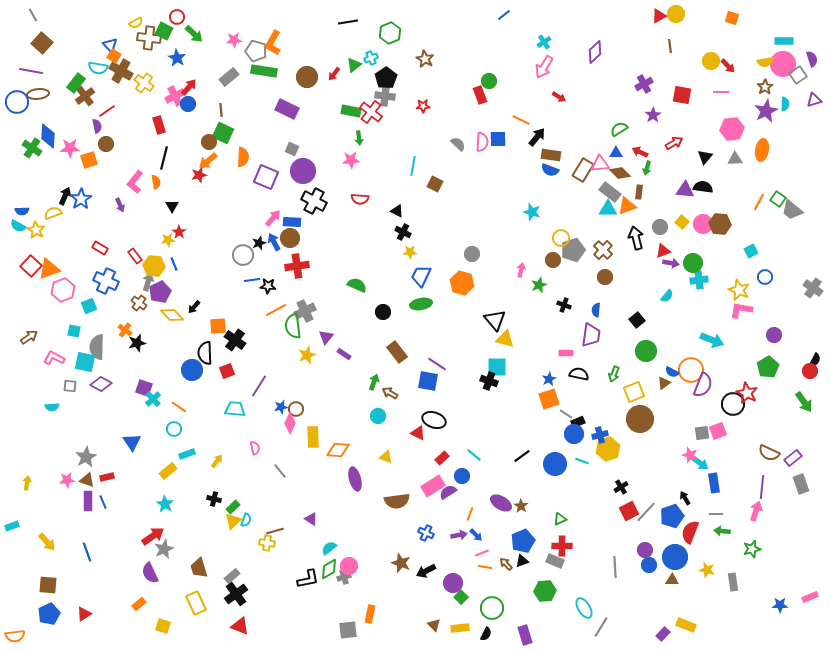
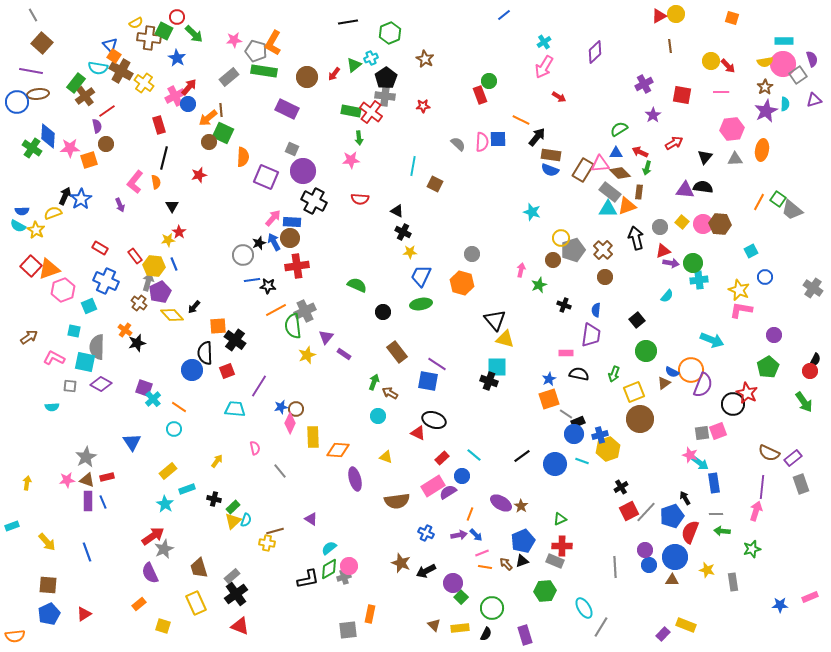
orange arrow at (208, 161): moved 43 px up
cyan rectangle at (187, 454): moved 35 px down
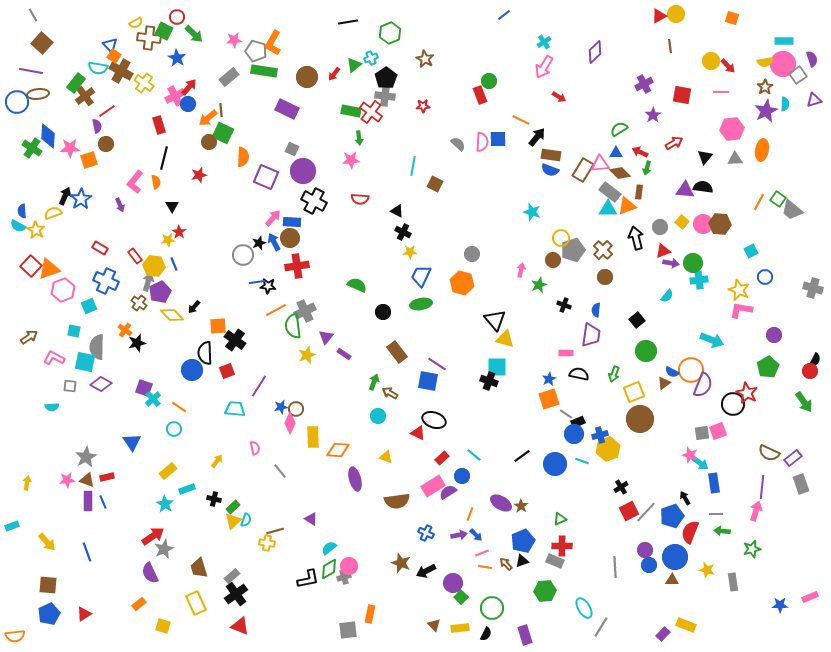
blue semicircle at (22, 211): rotated 88 degrees clockwise
blue line at (252, 280): moved 5 px right, 2 px down
gray cross at (813, 288): rotated 18 degrees counterclockwise
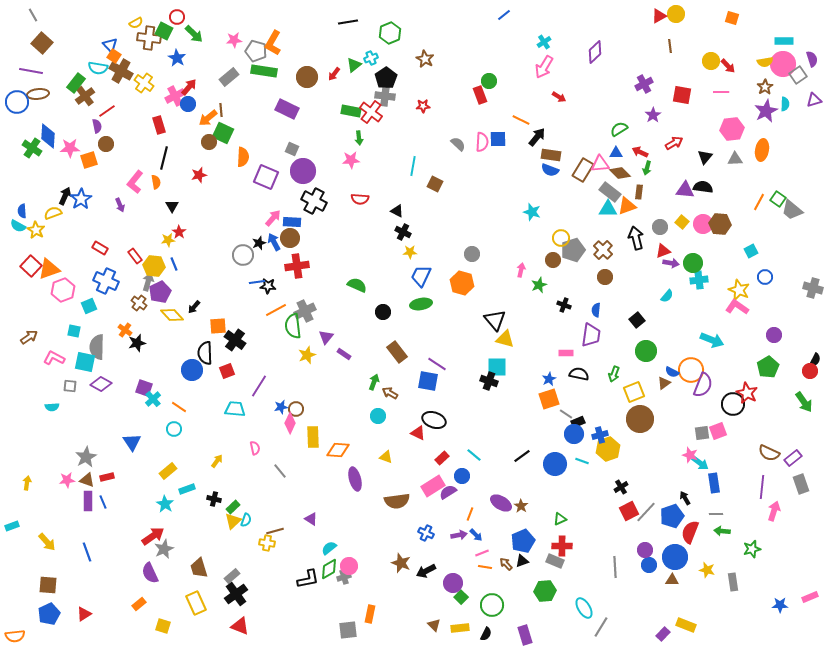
pink L-shape at (741, 310): moved 4 px left, 3 px up; rotated 25 degrees clockwise
pink arrow at (756, 511): moved 18 px right
green circle at (492, 608): moved 3 px up
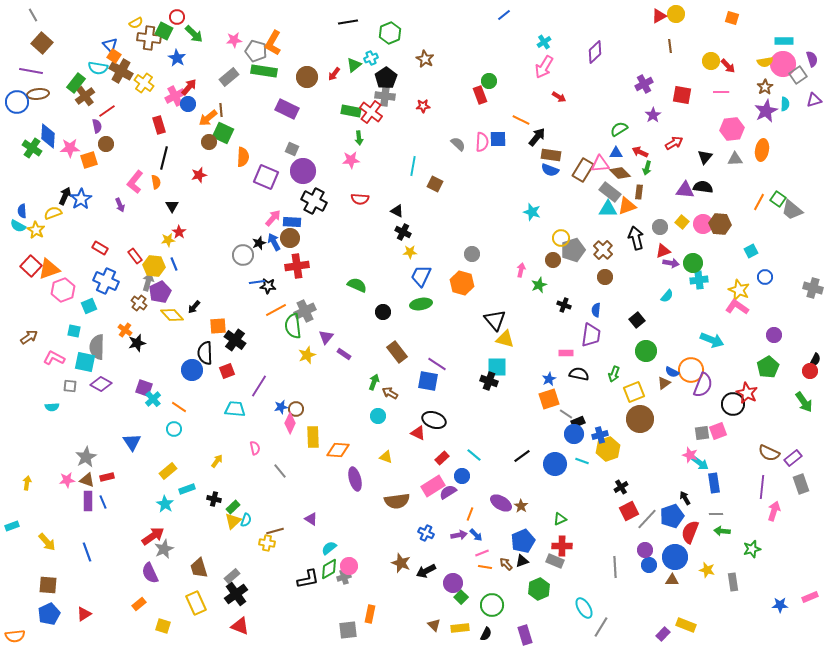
gray line at (646, 512): moved 1 px right, 7 px down
green hexagon at (545, 591): moved 6 px left, 2 px up; rotated 20 degrees counterclockwise
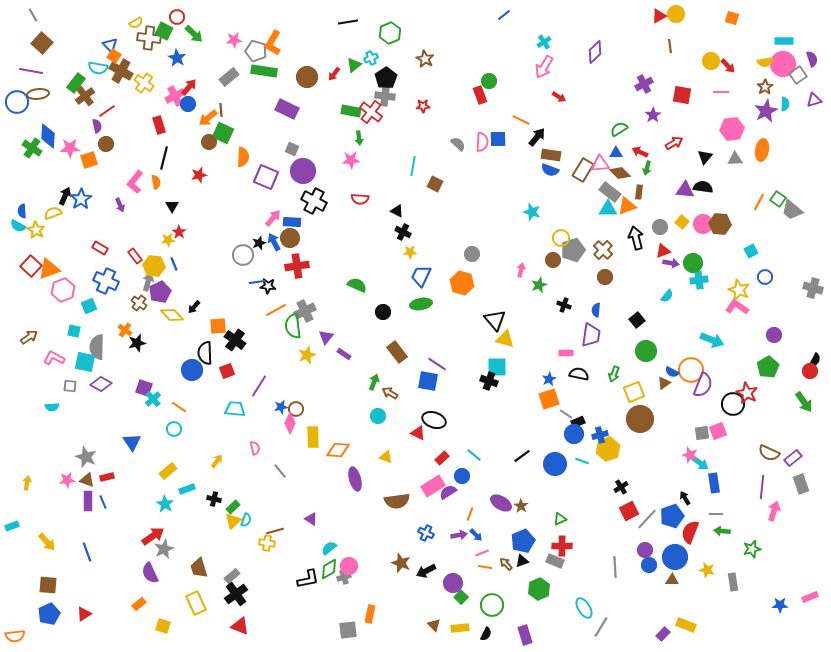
gray star at (86, 457): rotated 20 degrees counterclockwise
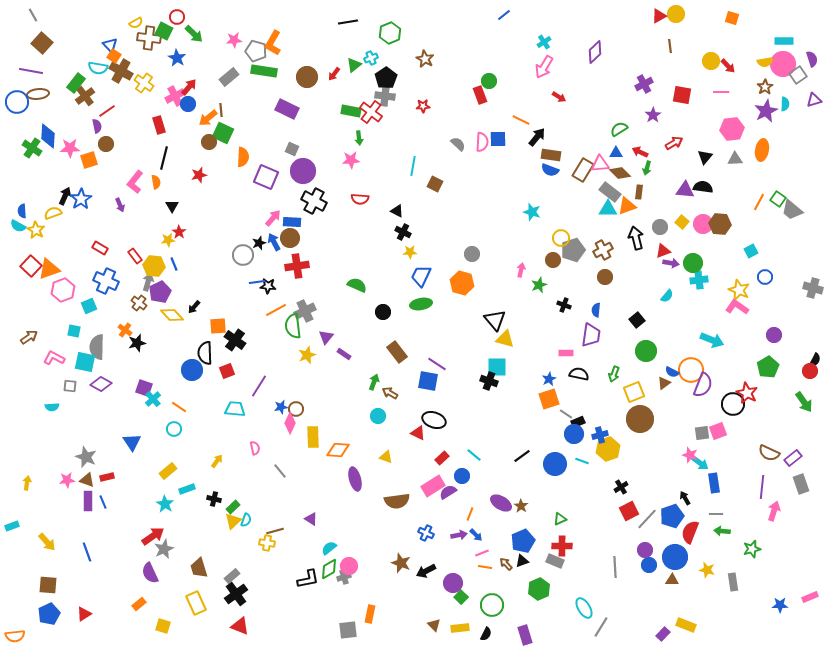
brown cross at (603, 250): rotated 18 degrees clockwise
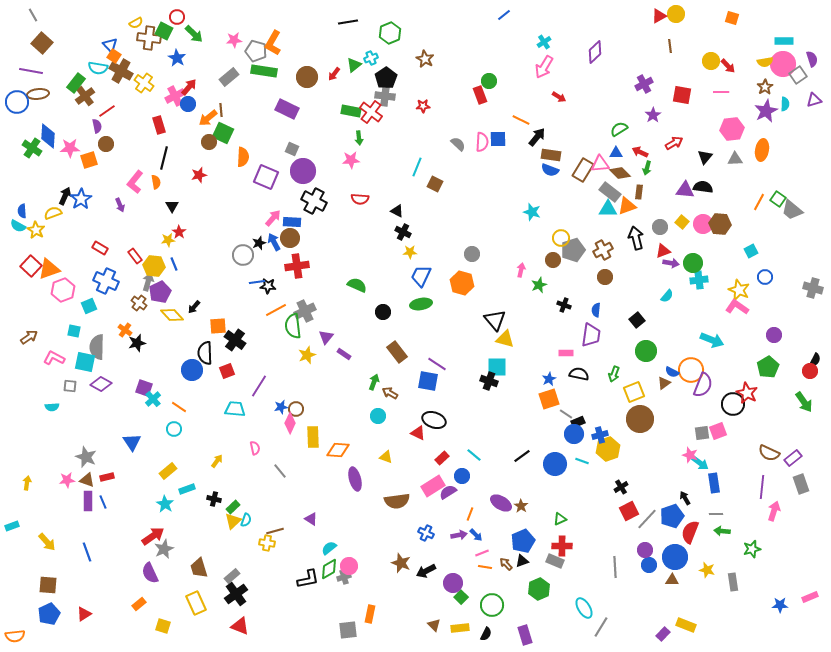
cyan line at (413, 166): moved 4 px right, 1 px down; rotated 12 degrees clockwise
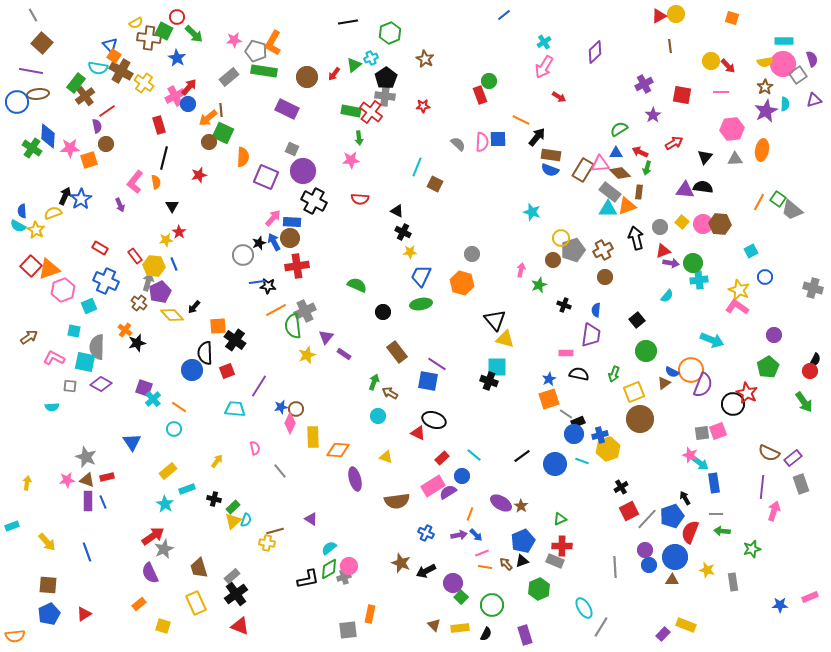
yellow star at (168, 240): moved 2 px left
